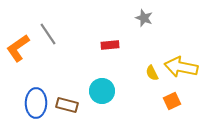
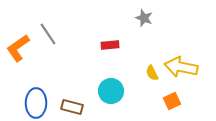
cyan circle: moved 9 px right
brown rectangle: moved 5 px right, 2 px down
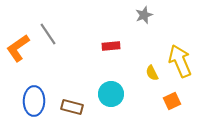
gray star: moved 3 px up; rotated 30 degrees clockwise
red rectangle: moved 1 px right, 1 px down
yellow arrow: moved 1 px left, 6 px up; rotated 56 degrees clockwise
cyan circle: moved 3 px down
blue ellipse: moved 2 px left, 2 px up
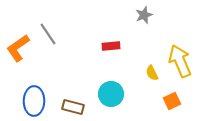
brown rectangle: moved 1 px right
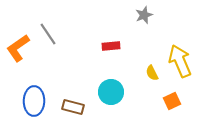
cyan circle: moved 2 px up
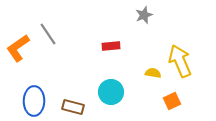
yellow semicircle: moved 1 px right; rotated 126 degrees clockwise
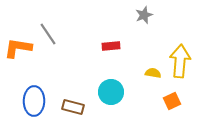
orange L-shape: rotated 44 degrees clockwise
yellow arrow: rotated 28 degrees clockwise
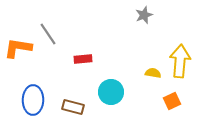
red rectangle: moved 28 px left, 13 px down
blue ellipse: moved 1 px left, 1 px up
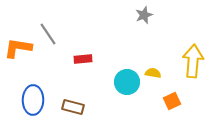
yellow arrow: moved 13 px right
cyan circle: moved 16 px right, 10 px up
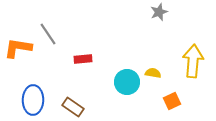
gray star: moved 15 px right, 3 px up
brown rectangle: rotated 20 degrees clockwise
